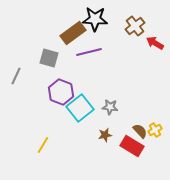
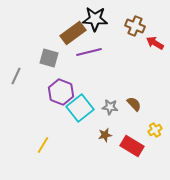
brown cross: rotated 30 degrees counterclockwise
brown semicircle: moved 6 px left, 27 px up
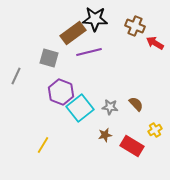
brown semicircle: moved 2 px right
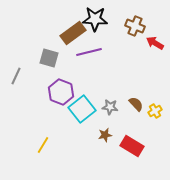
cyan square: moved 2 px right, 1 px down
yellow cross: moved 19 px up
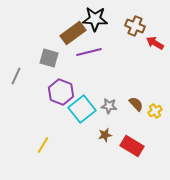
gray star: moved 1 px left, 1 px up
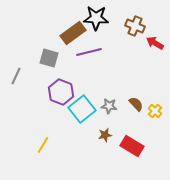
black star: moved 1 px right, 1 px up
yellow cross: rotated 16 degrees counterclockwise
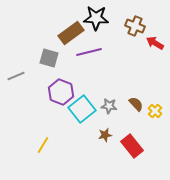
brown rectangle: moved 2 px left
gray line: rotated 42 degrees clockwise
red rectangle: rotated 20 degrees clockwise
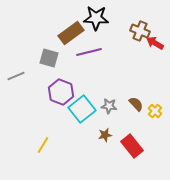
brown cross: moved 5 px right, 5 px down
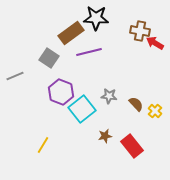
brown cross: rotated 12 degrees counterclockwise
gray square: rotated 18 degrees clockwise
gray line: moved 1 px left
gray star: moved 10 px up
brown star: moved 1 px down
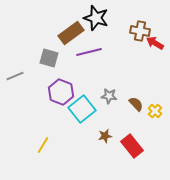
black star: rotated 15 degrees clockwise
gray square: rotated 18 degrees counterclockwise
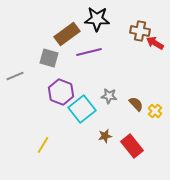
black star: moved 1 px right, 1 px down; rotated 15 degrees counterclockwise
brown rectangle: moved 4 px left, 1 px down
